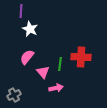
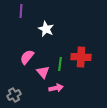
white star: moved 16 px right
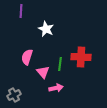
pink semicircle: rotated 21 degrees counterclockwise
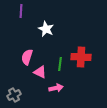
pink triangle: moved 3 px left; rotated 24 degrees counterclockwise
